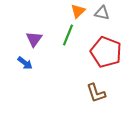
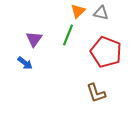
gray triangle: moved 1 px left
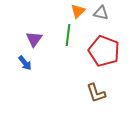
green line: rotated 15 degrees counterclockwise
red pentagon: moved 2 px left, 1 px up
blue arrow: rotated 14 degrees clockwise
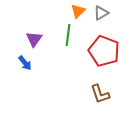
gray triangle: rotated 42 degrees counterclockwise
brown L-shape: moved 4 px right, 1 px down
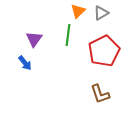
red pentagon: rotated 24 degrees clockwise
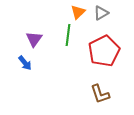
orange triangle: moved 1 px down
